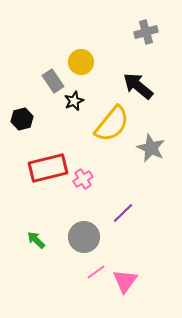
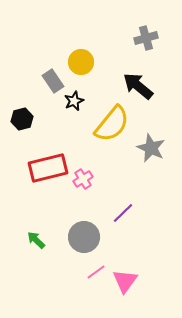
gray cross: moved 6 px down
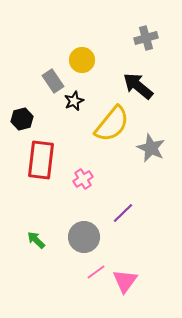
yellow circle: moved 1 px right, 2 px up
red rectangle: moved 7 px left, 8 px up; rotated 69 degrees counterclockwise
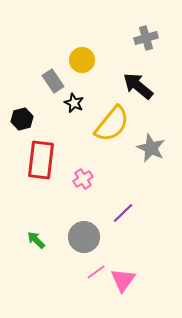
black star: moved 2 px down; rotated 24 degrees counterclockwise
pink triangle: moved 2 px left, 1 px up
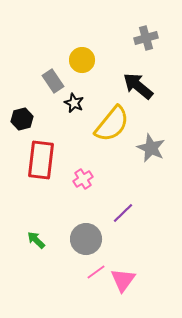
gray circle: moved 2 px right, 2 px down
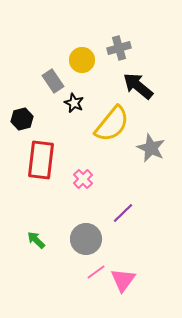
gray cross: moved 27 px left, 10 px down
pink cross: rotated 12 degrees counterclockwise
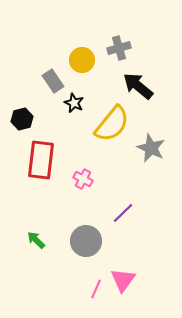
pink cross: rotated 18 degrees counterclockwise
gray circle: moved 2 px down
pink line: moved 17 px down; rotated 30 degrees counterclockwise
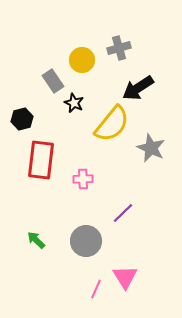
black arrow: moved 2 px down; rotated 72 degrees counterclockwise
pink cross: rotated 30 degrees counterclockwise
pink triangle: moved 2 px right, 3 px up; rotated 8 degrees counterclockwise
